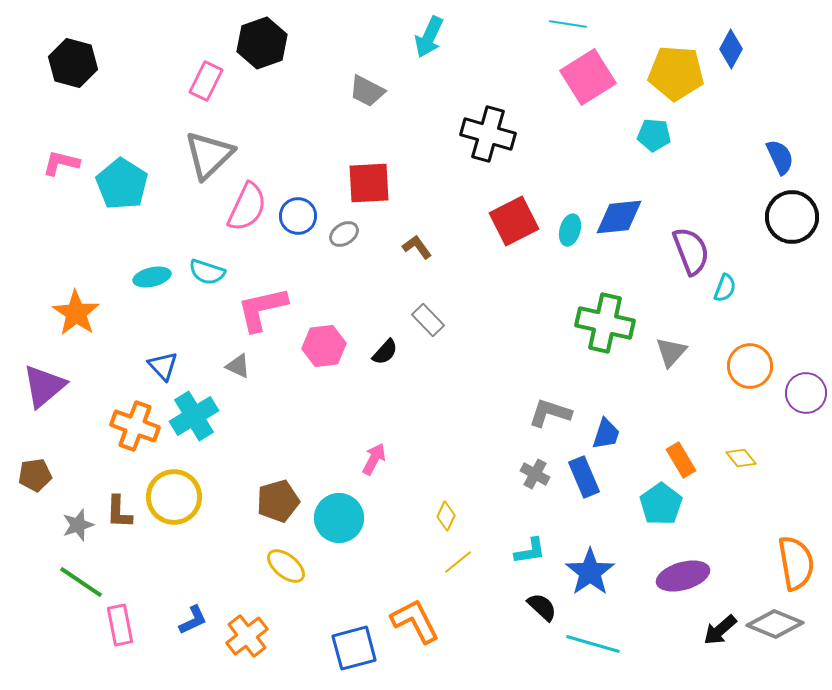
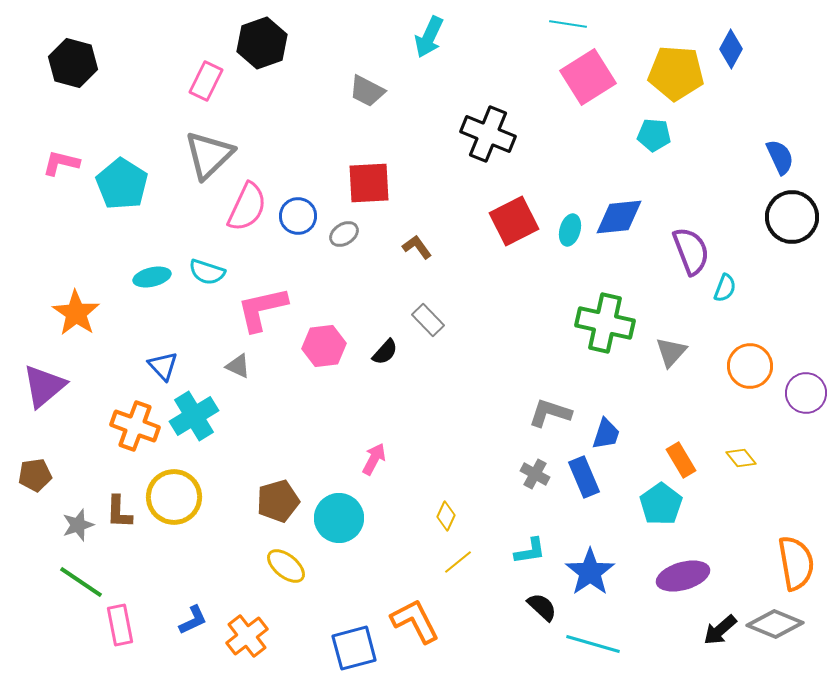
black cross at (488, 134): rotated 6 degrees clockwise
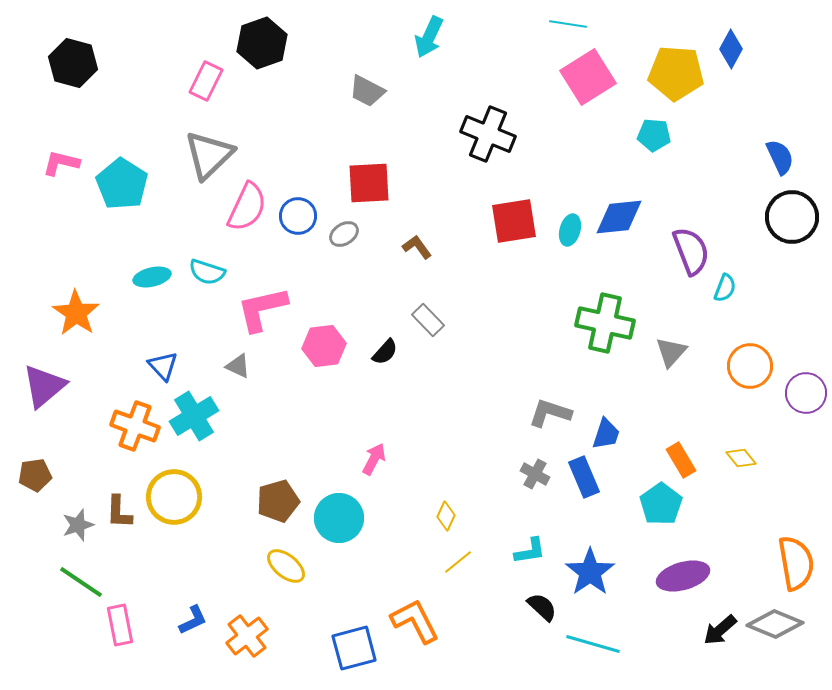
red square at (514, 221): rotated 18 degrees clockwise
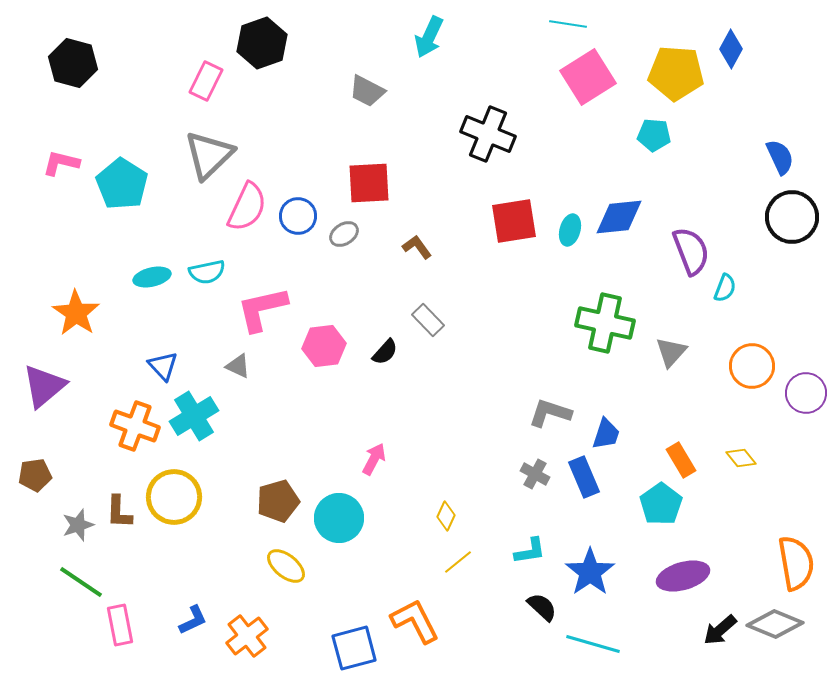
cyan semicircle at (207, 272): rotated 30 degrees counterclockwise
orange circle at (750, 366): moved 2 px right
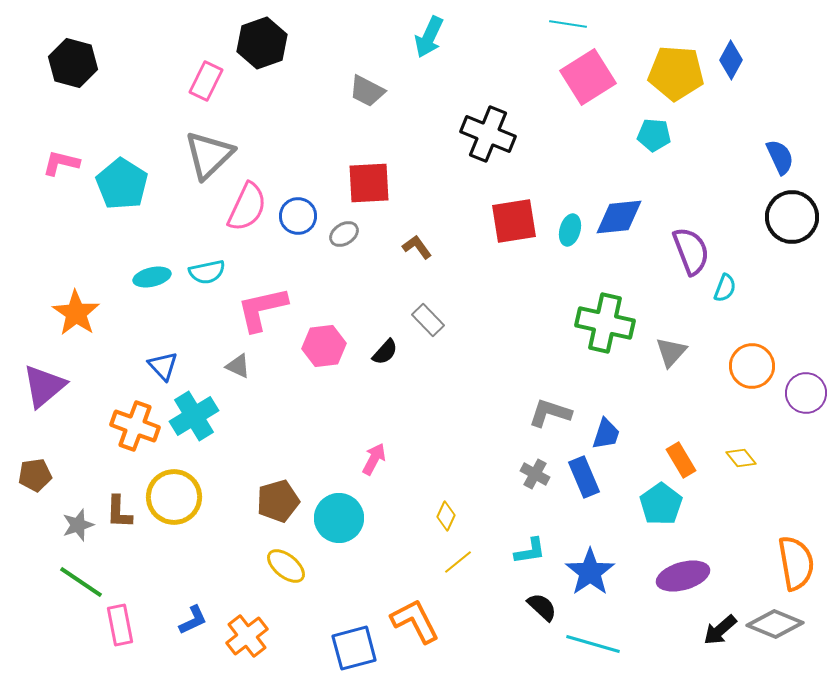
blue diamond at (731, 49): moved 11 px down
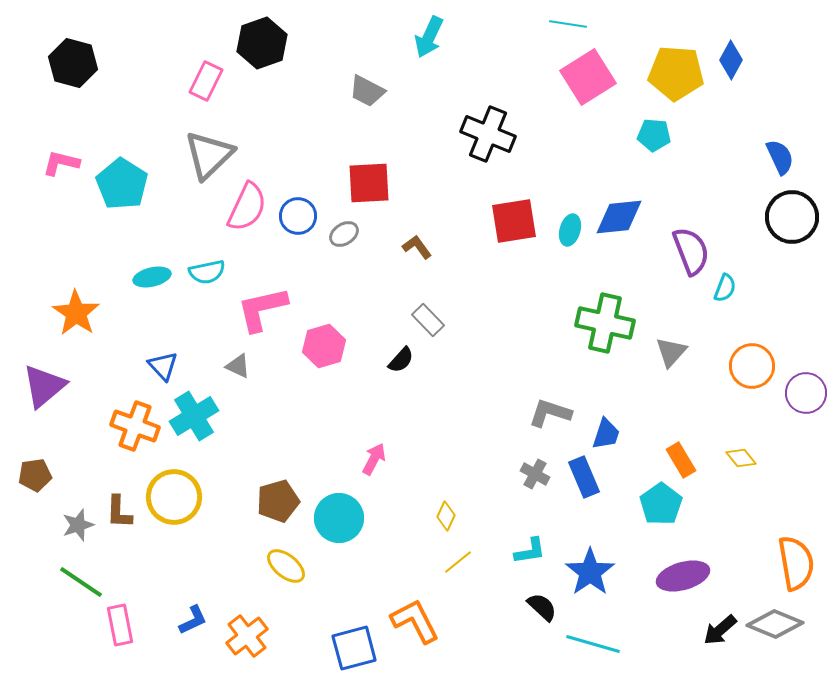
pink hexagon at (324, 346): rotated 9 degrees counterclockwise
black semicircle at (385, 352): moved 16 px right, 8 px down
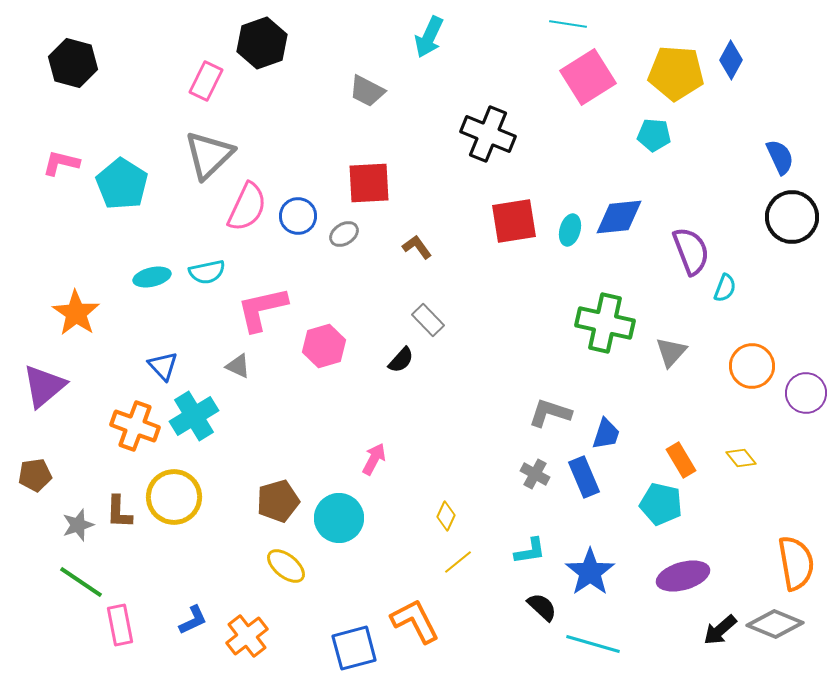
cyan pentagon at (661, 504): rotated 24 degrees counterclockwise
